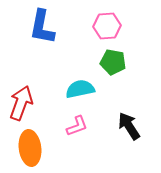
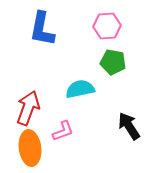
blue L-shape: moved 2 px down
red arrow: moved 7 px right, 5 px down
pink L-shape: moved 14 px left, 5 px down
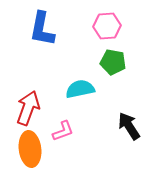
orange ellipse: moved 1 px down
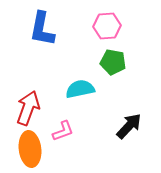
black arrow: rotated 76 degrees clockwise
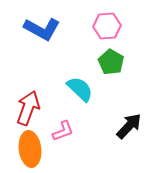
blue L-shape: rotated 72 degrees counterclockwise
green pentagon: moved 2 px left; rotated 20 degrees clockwise
cyan semicircle: rotated 56 degrees clockwise
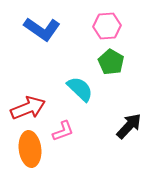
blue L-shape: rotated 6 degrees clockwise
red arrow: rotated 48 degrees clockwise
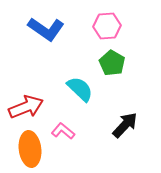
blue L-shape: moved 4 px right
green pentagon: moved 1 px right, 1 px down
red arrow: moved 2 px left, 1 px up
black arrow: moved 4 px left, 1 px up
pink L-shape: rotated 120 degrees counterclockwise
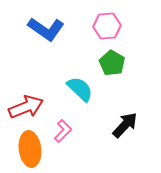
pink L-shape: rotated 95 degrees clockwise
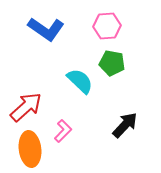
green pentagon: rotated 20 degrees counterclockwise
cyan semicircle: moved 8 px up
red arrow: rotated 20 degrees counterclockwise
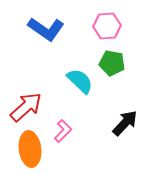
black arrow: moved 2 px up
